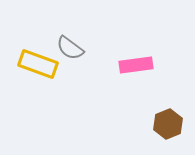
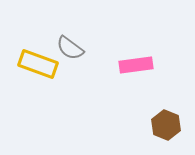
brown hexagon: moved 2 px left, 1 px down; rotated 16 degrees counterclockwise
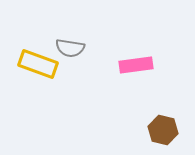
gray semicircle: rotated 28 degrees counterclockwise
brown hexagon: moved 3 px left, 5 px down; rotated 8 degrees counterclockwise
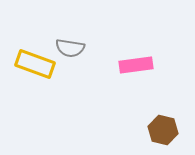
yellow rectangle: moved 3 px left
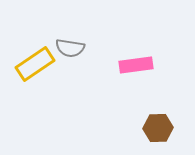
yellow rectangle: rotated 54 degrees counterclockwise
brown hexagon: moved 5 px left, 2 px up; rotated 16 degrees counterclockwise
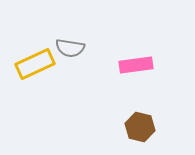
yellow rectangle: rotated 9 degrees clockwise
brown hexagon: moved 18 px left, 1 px up; rotated 16 degrees clockwise
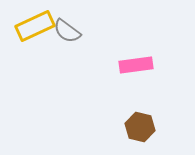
gray semicircle: moved 3 px left, 17 px up; rotated 28 degrees clockwise
yellow rectangle: moved 38 px up
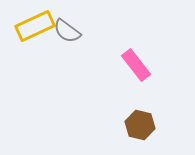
pink rectangle: rotated 60 degrees clockwise
brown hexagon: moved 2 px up
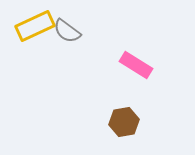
pink rectangle: rotated 20 degrees counterclockwise
brown hexagon: moved 16 px left, 3 px up; rotated 24 degrees counterclockwise
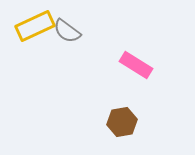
brown hexagon: moved 2 px left
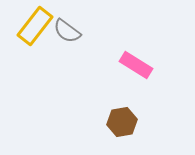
yellow rectangle: rotated 27 degrees counterclockwise
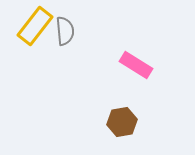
gray semicircle: moved 2 px left; rotated 132 degrees counterclockwise
